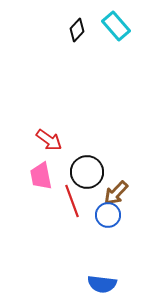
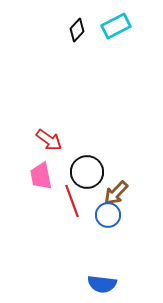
cyan rectangle: rotated 76 degrees counterclockwise
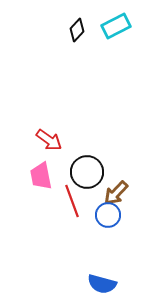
blue semicircle: rotated 8 degrees clockwise
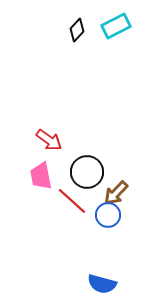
red line: rotated 28 degrees counterclockwise
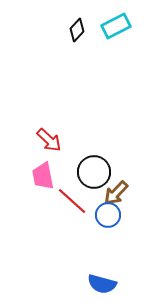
red arrow: rotated 8 degrees clockwise
black circle: moved 7 px right
pink trapezoid: moved 2 px right
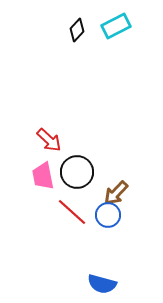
black circle: moved 17 px left
red line: moved 11 px down
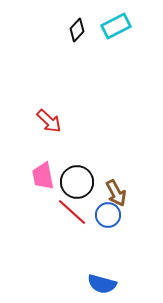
red arrow: moved 19 px up
black circle: moved 10 px down
brown arrow: rotated 72 degrees counterclockwise
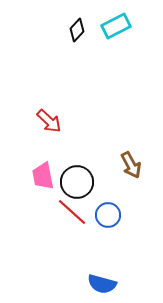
brown arrow: moved 15 px right, 28 px up
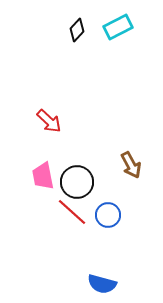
cyan rectangle: moved 2 px right, 1 px down
